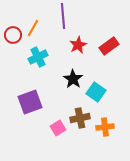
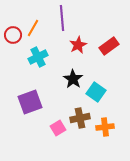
purple line: moved 1 px left, 2 px down
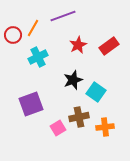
purple line: moved 1 px right, 2 px up; rotated 75 degrees clockwise
black star: moved 1 px down; rotated 18 degrees clockwise
purple square: moved 1 px right, 2 px down
brown cross: moved 1 px left, 1 px up
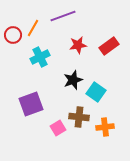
red star: rotated 18 degrees clockwise
cyan cross: moved 2 px right
brown cross: rotated 18 degrees clockwise
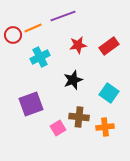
orange line: rotated 36 degrees clockwise
cyan square: moved 13 px right, 1 px down
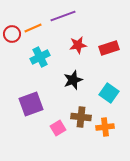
red circle: moved 1 px left, 1 px up
red rectangle: moved 2 px down; rotated 18 degrees clockwise
brown cross: moved 2 px right
